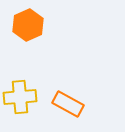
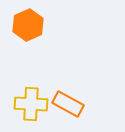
yellow cross: moved 11 px right, 7 px down; rotated 8 degrees clockwise
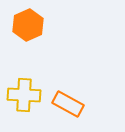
yellow cross: moved 7 px left, 9 px up
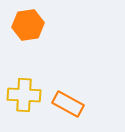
orange hexagon: rotated 16 degrees clockwise
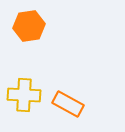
orange hexagon: moved 1 px right, 1 px down
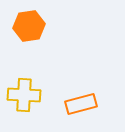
orange rectangle: moved 13 px right; rotated 44 degrees counterclockwise
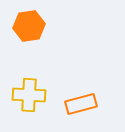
yellow cross: moved 5 px right
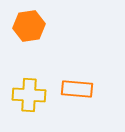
orange rectangle: moved 4 px left, 15 px up; rotated 20 degrees clockwise
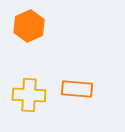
orange hexagon: rotated 16 degrees counterclockwise
